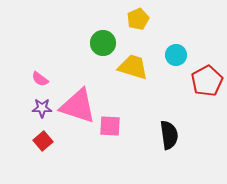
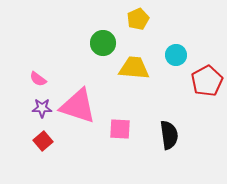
yellow trapezoid: moved 1 px right, 1 px down; rotated 12 degrees counterclockwise
pink semicircle: moved 2 px left
pink square: moved 10 px right, 3 px down
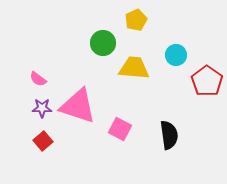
yellow pentagon: moved 2 px left, 1 px down
red pentagon: rotated 8 degrees counterclockwise
pink square: rotated 25 degrees clockwise
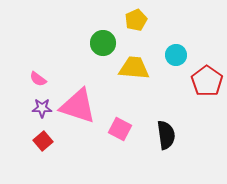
black semicircle: moved 3 px left
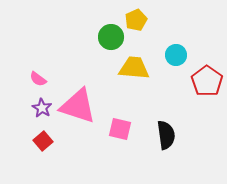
green circle: moved 8 px right, 6 px up
purple star: rotated 30 degrees clockwise
pink square: rotated 15 degrees counterclockwise
